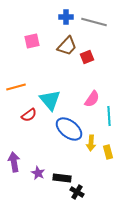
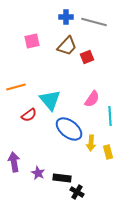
cyan line: moved 1 px right
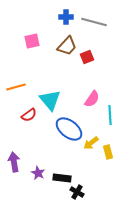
cyan line: moved 1 px up
yellow arrow: rotated 49 degrees clockwise
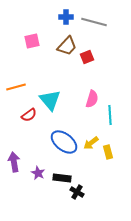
pink semicircle: rotated 18 degrees counterclockwise
blue ellipse: moved 5 px left, 13 px down
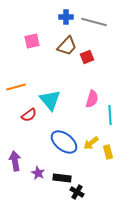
purple arrow: moved 1 px right, 1 px up
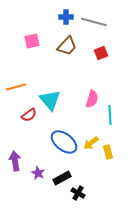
red square: moved 14 px right, 4 px up
black rectangle: rotated 36 degrees counterclockwise
black cross: moved 1 px right, 1 px down
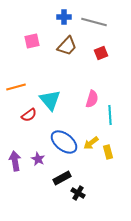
blue cross: moved 2 px left
purple star: moved 14 px up
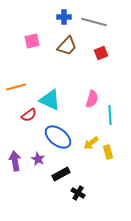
cyan triangle: rotated 25 degrees counterclockwise
blue ellipse: moved 6 px left, 5 px up
black rectangle: moved 1 px left, 4 px up
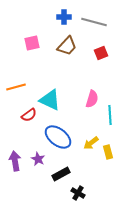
pink square: moved 2 px down
